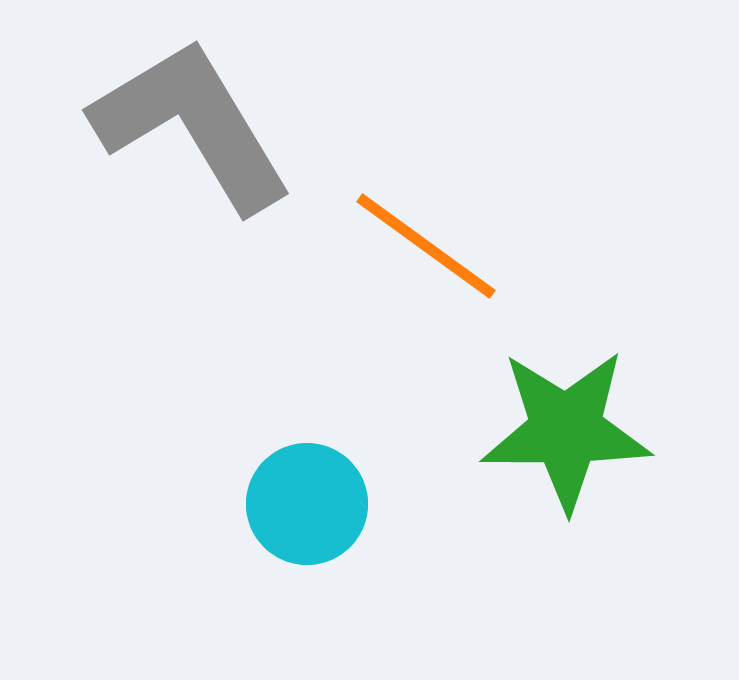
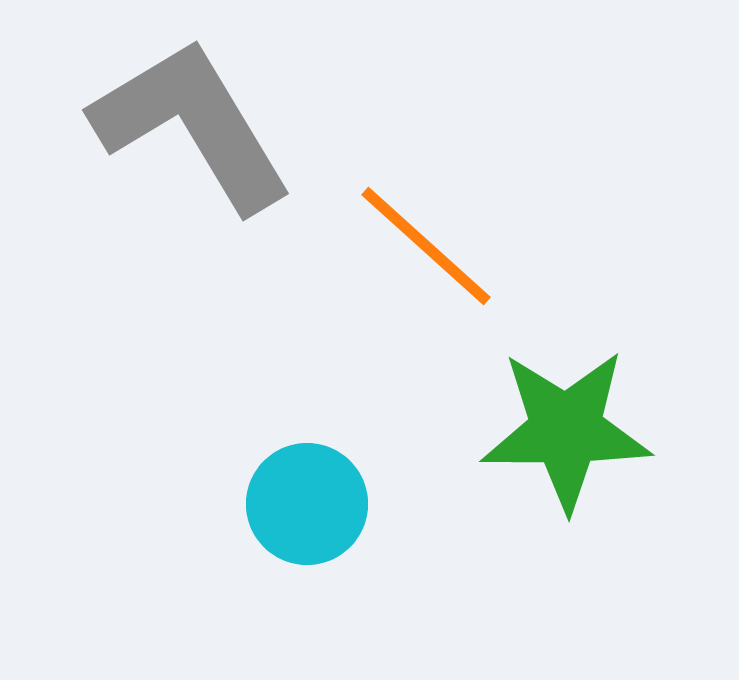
orange line: rotated 6 degrees clockwise
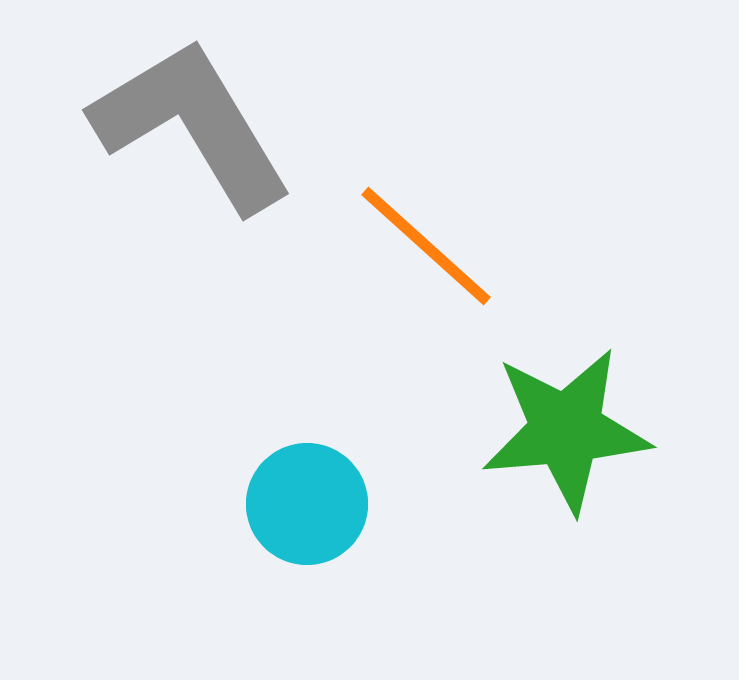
green star: rotated 5 degrees counterclockwise
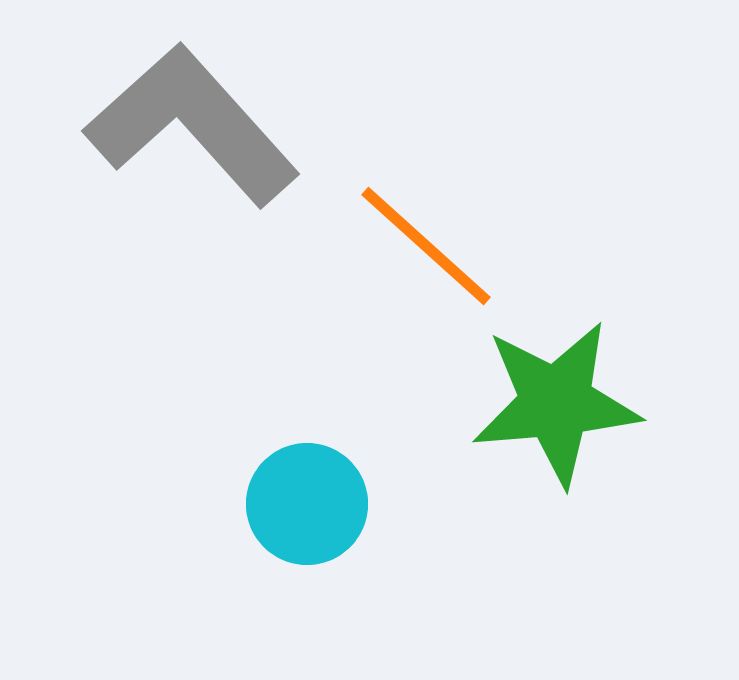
gray L-shape: rotated 11 degrees counterclockwise
green star: moved 10 px left, 27 px up
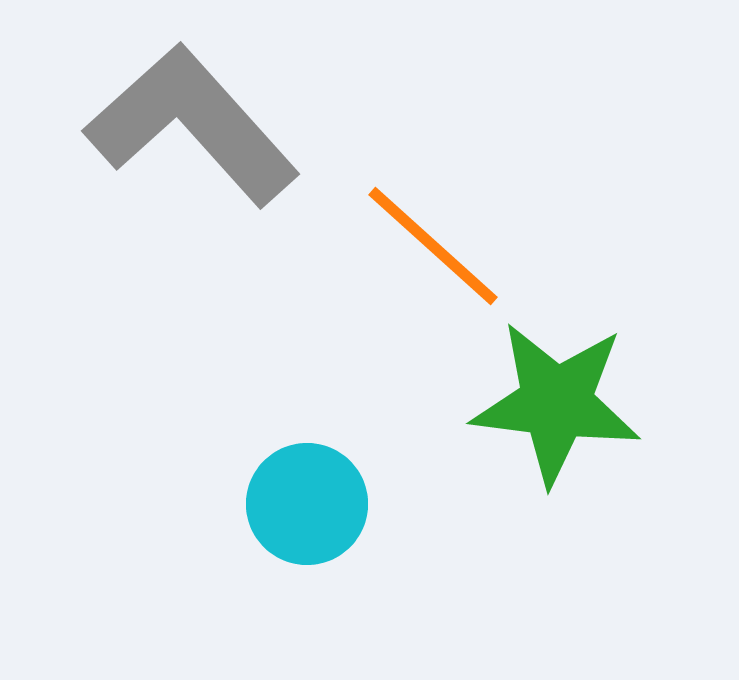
orange line: moved 7 px right
green star: rotated 12 degrees clockwise
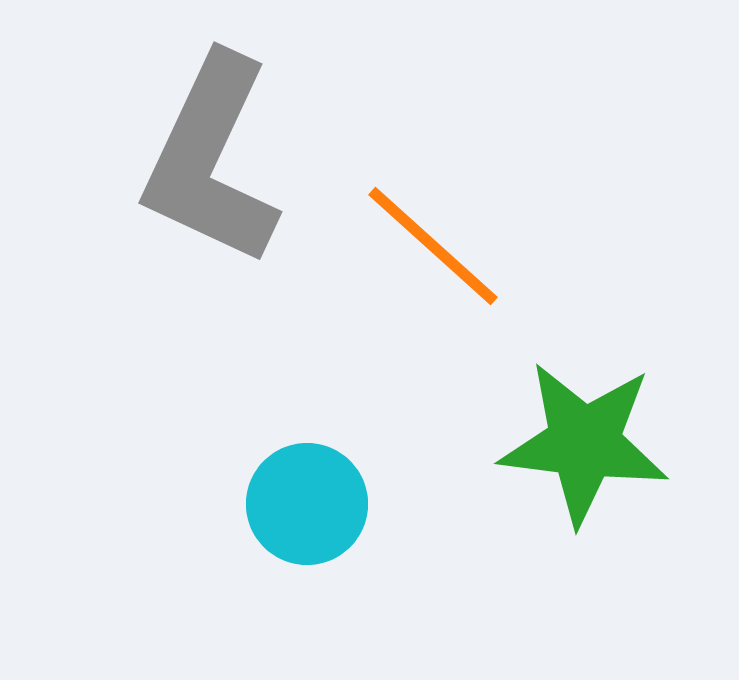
gray L-shape: moved 19 px right, 35 px down; rotated 113 degrees counterclockwise
green star: moved 28 px right, 40 px down
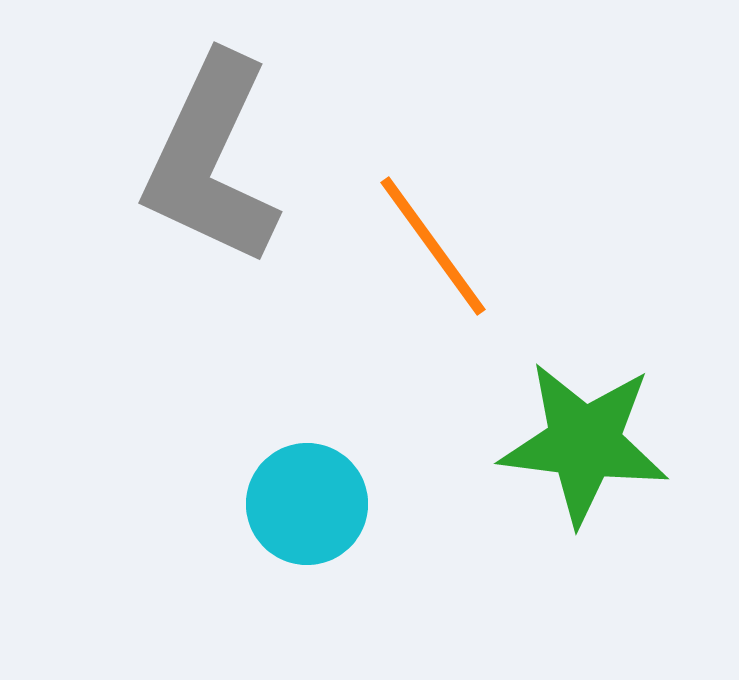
orange line: rotated 12 degrees clockwise
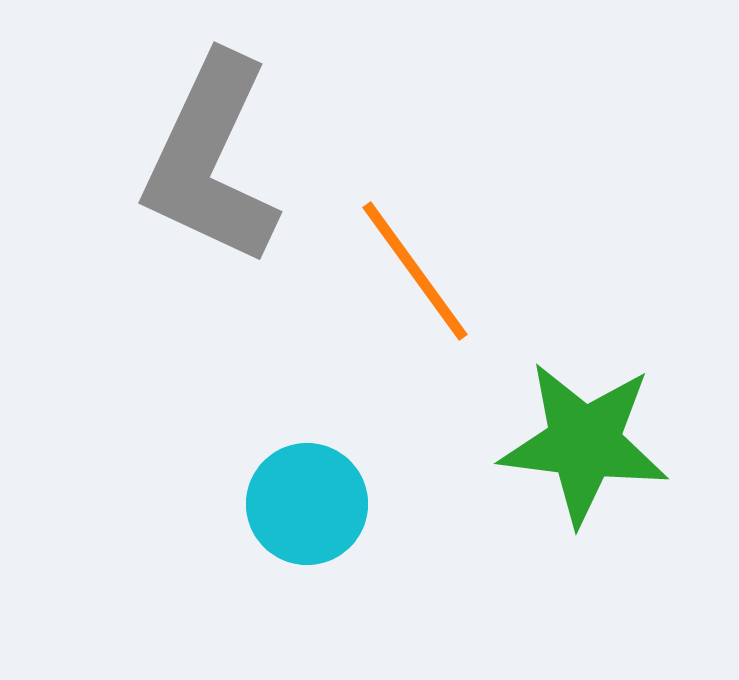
orange line: moved 18 px left, 25 px down
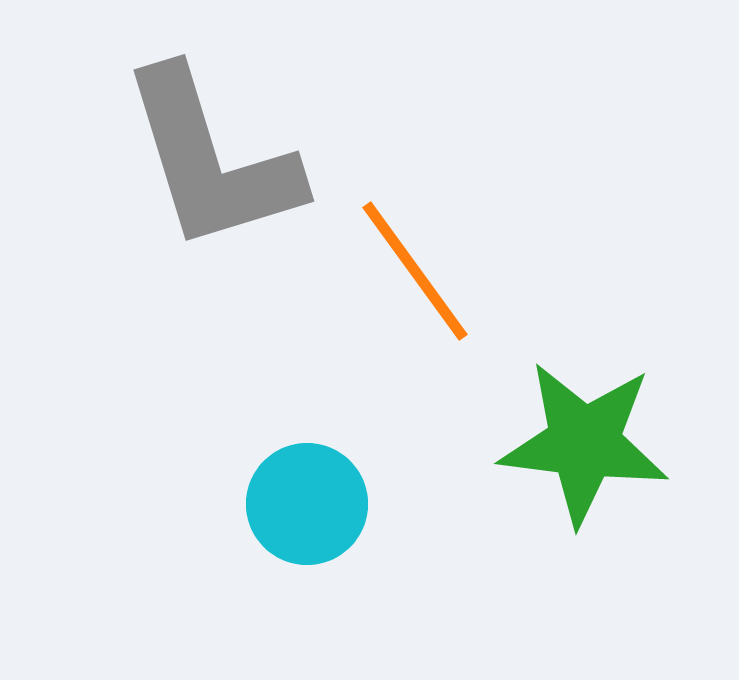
gray L-shape: rotated 42 degrees counterclockwise
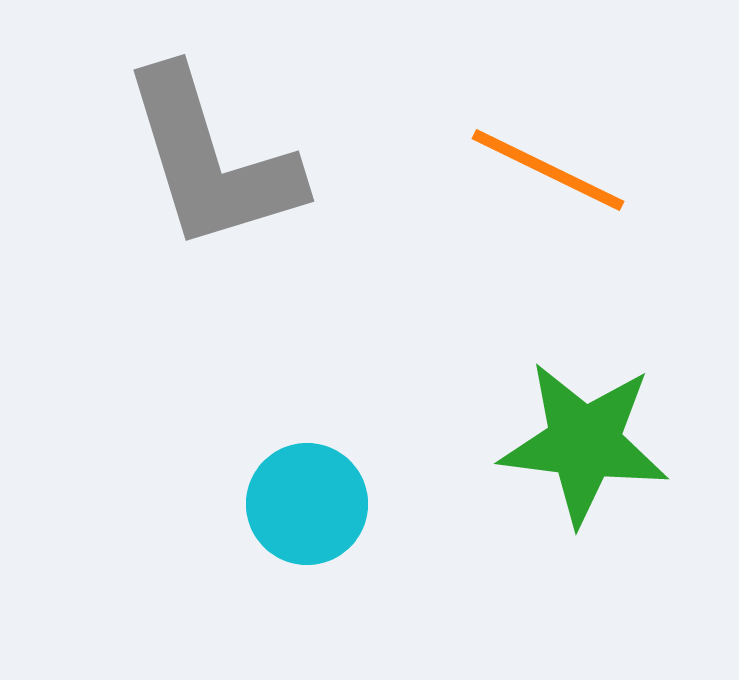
orange line: moved 133 px right, 101 px up; rotated 28 degrees counterclockwise
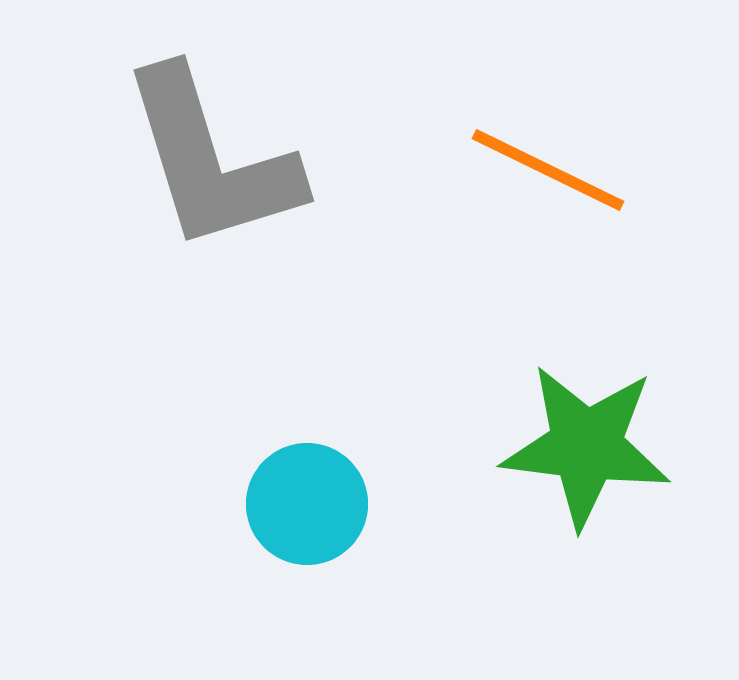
green star: moved 2 px right, 3 px down
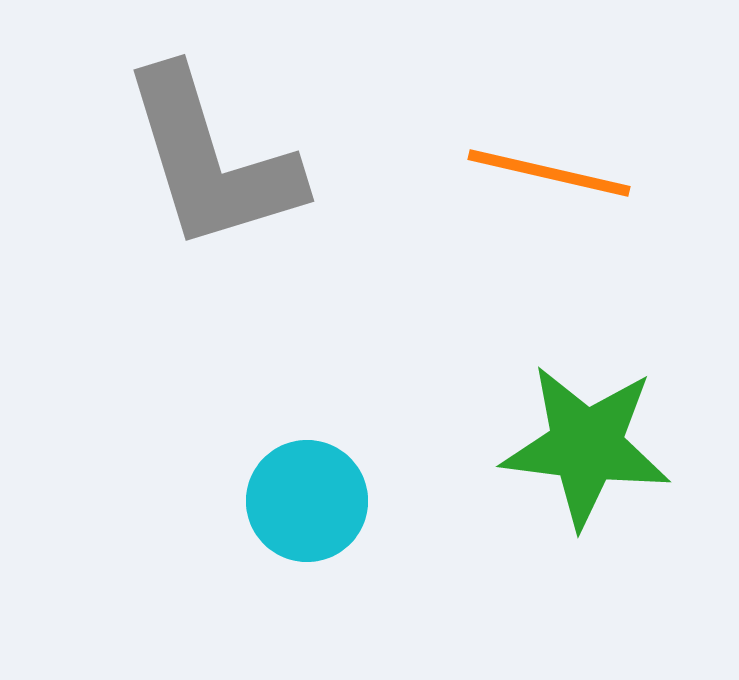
orange line: moved 1 px right, 3 px down; rotated 13 degrees counterclockwise
cyan circle: moved 3 px up
